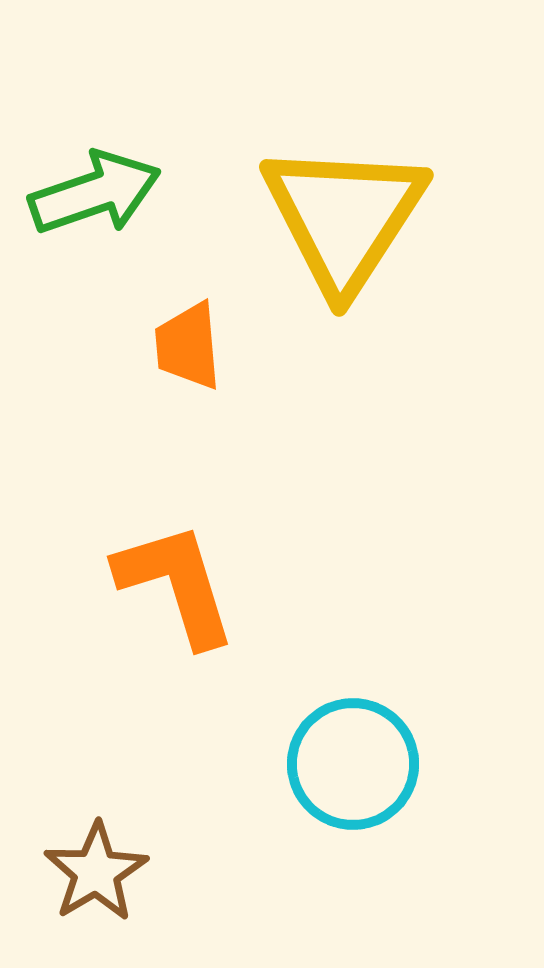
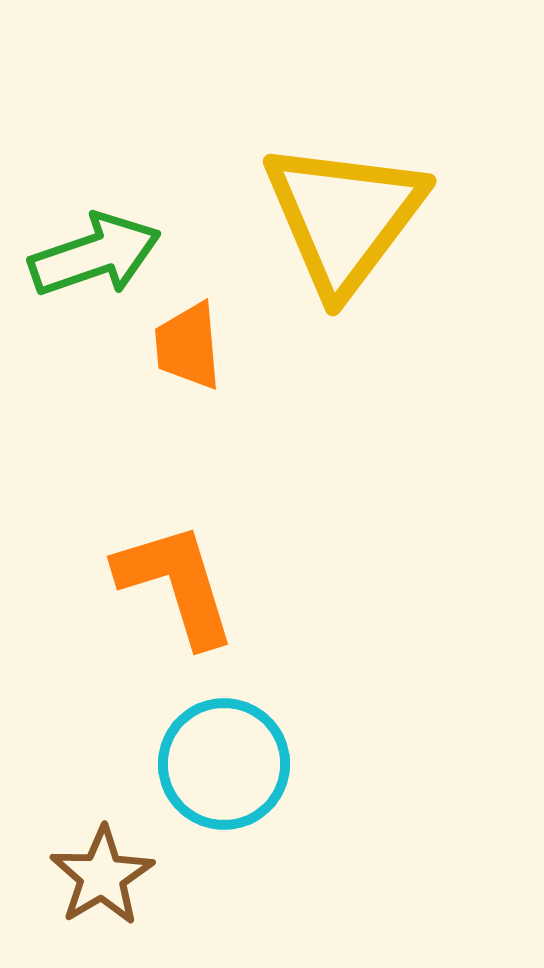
green arrow: moved 62 px down
yellow triangle: rotated 4 degrees clockwise
cyan circle: moved 129 px left
brown star: moved 6 px right, 4 px down
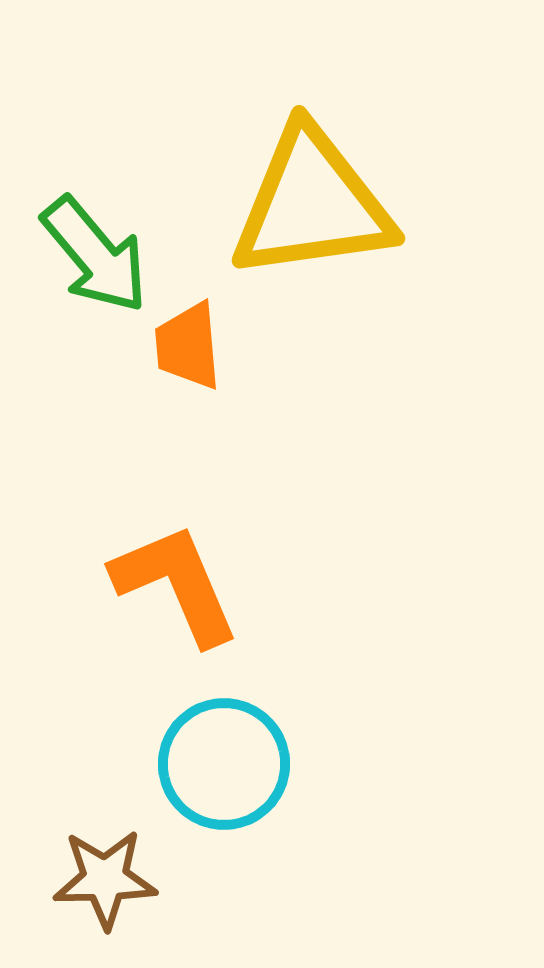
yellow triangle: moved 32 px left, 13 px up; rotated 45 degrees clockwise
green arrow: rotated 69 degrees clockwise
orange L-shape: rotated 6 degrees counterclockwise
brown star: moved 3 px right, 3 px down; rotated 30 degrees clockwise
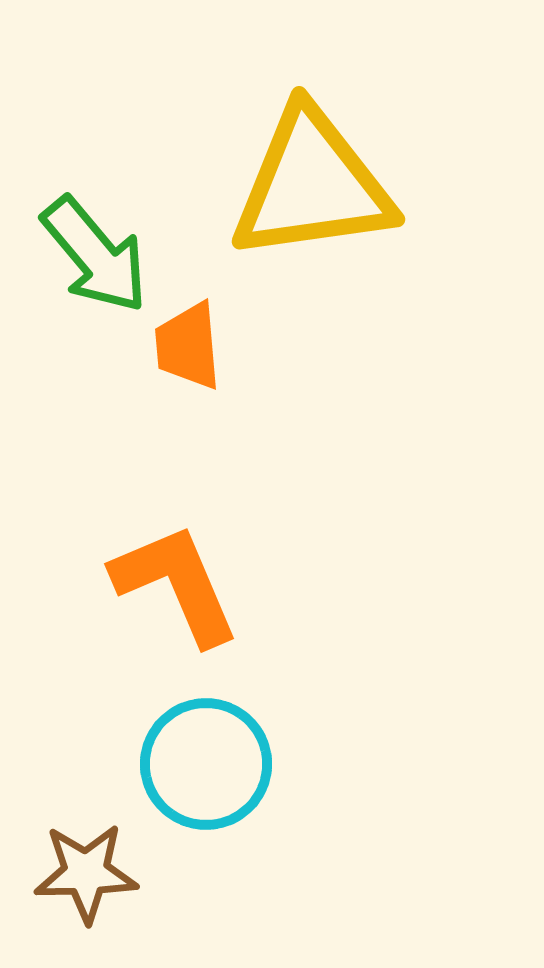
yellow triangle: moved 19 px up
cyan circle: moved 18 px left
brown star: moved 19 px left, 6 px up
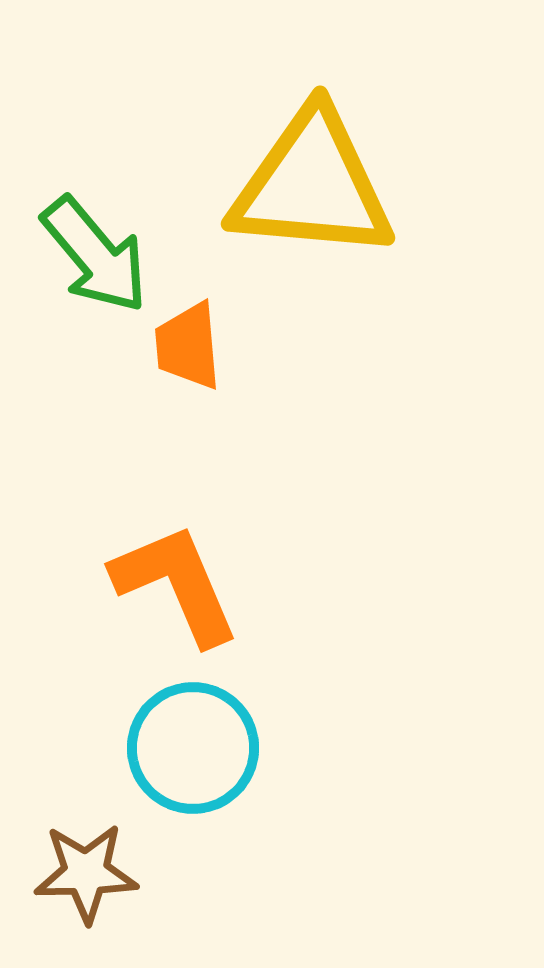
yellow triangle: rotated 13 degrees clockwise
cyan circle: moved 13 px left, 16 px up
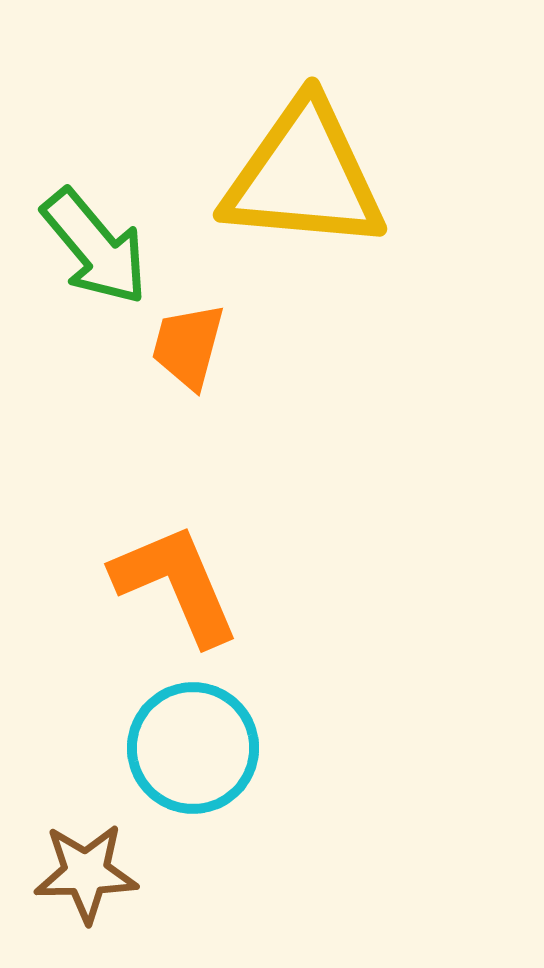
yellow triangle: moved 8 px left, 9 px up
green arrow: moved 8 px up
orange trapezoid: rotated 20 degrees clockwise
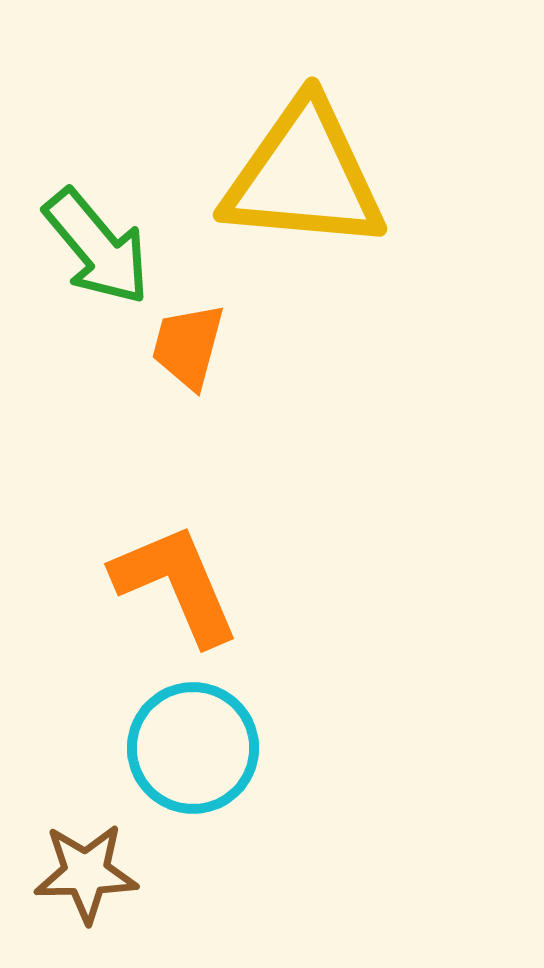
green arrow: moved 2 px right
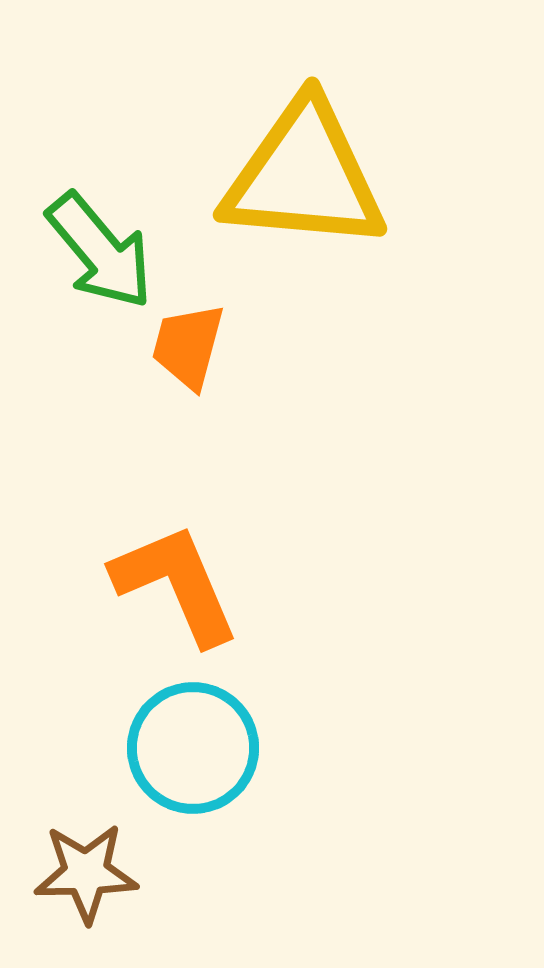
green arrow: moved 3 px right, 4 px down
